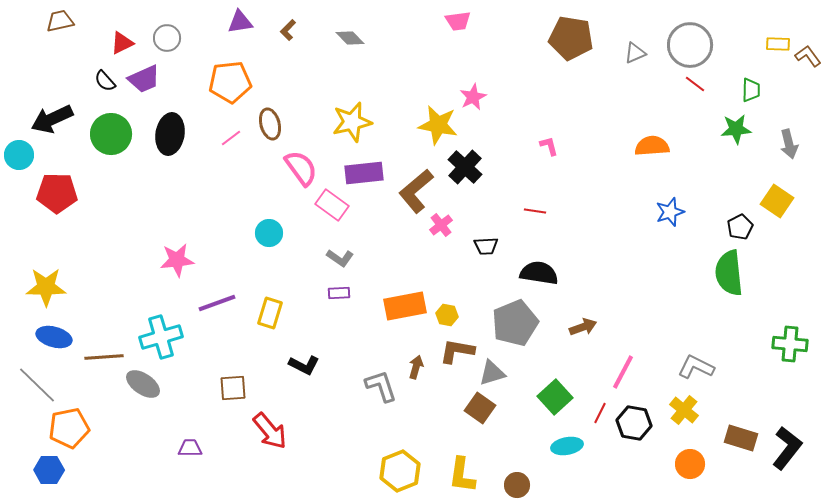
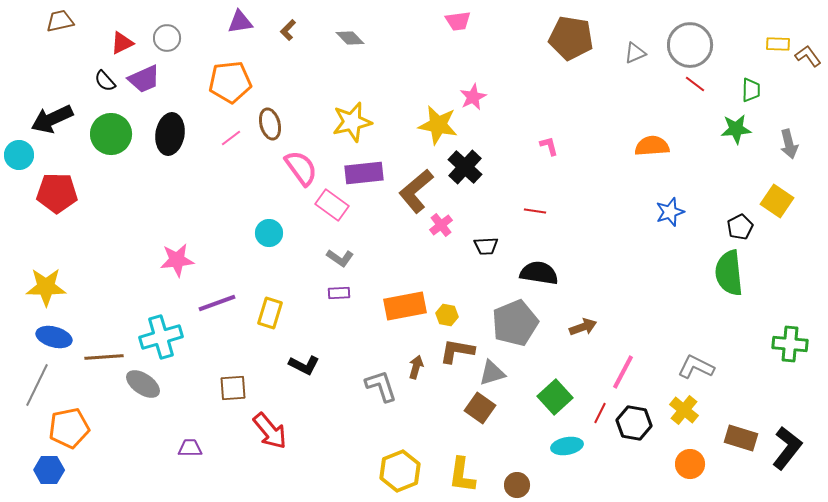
gray line at (37, 385): rotated 72 degrees clockwise
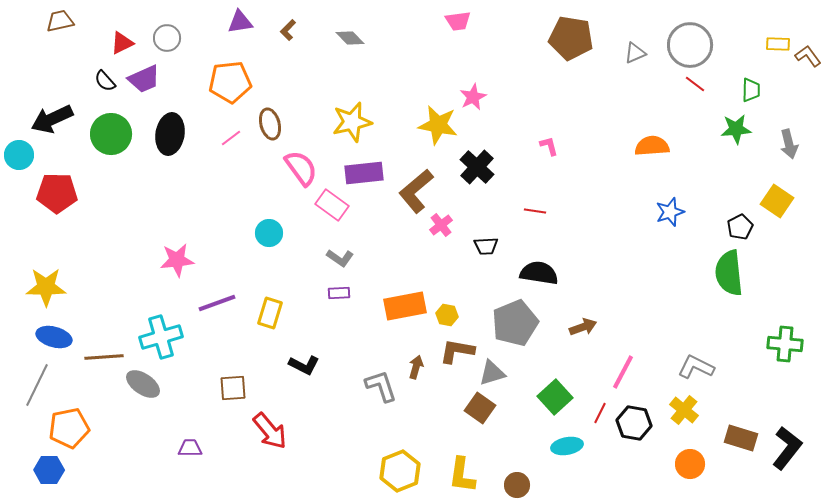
black cross at (465, 167): moved 12 px right
green cross at (790, 344): moved 5 px left
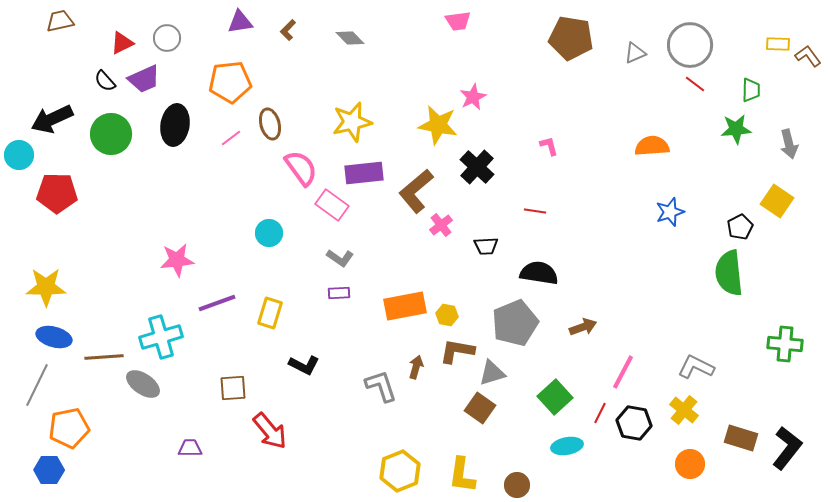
black ellipse at (170, 134): moved 5 px right, 9 px up
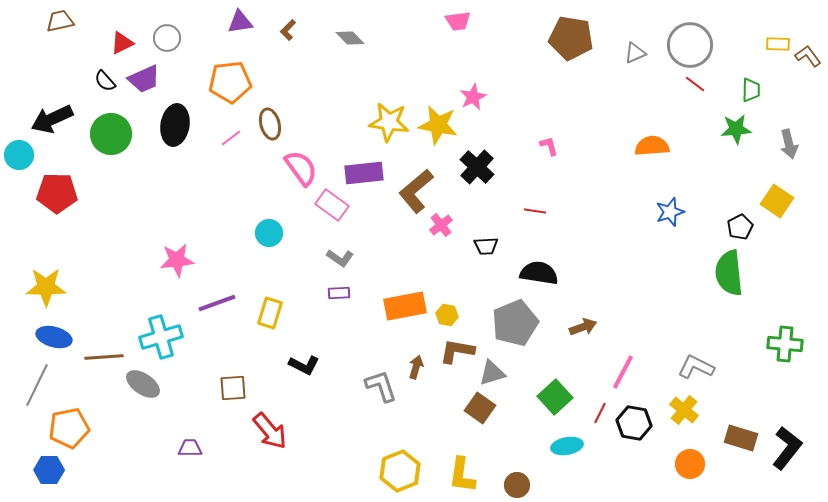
yellow star at (352, 122): moved 37 px right; rotated 21 degrees clockwise
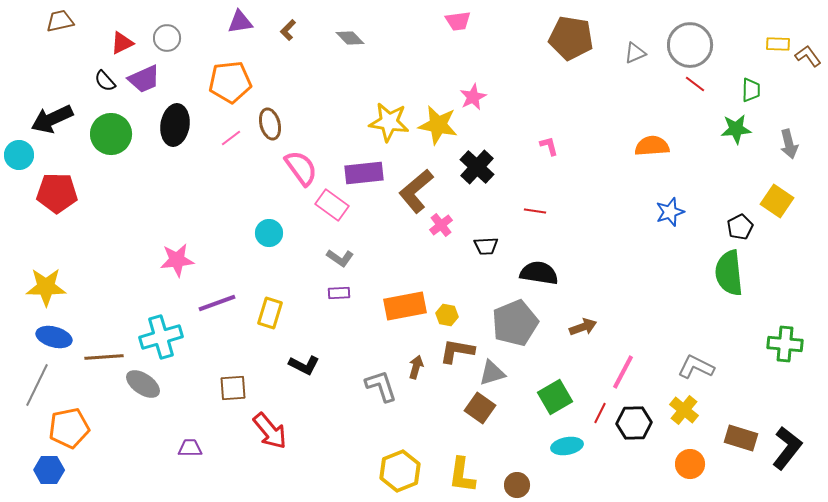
green square at (555, 397): rotated 12 degrees clockwise
black hexagon at (634, 423): rotated 12 degrees counterclockwise
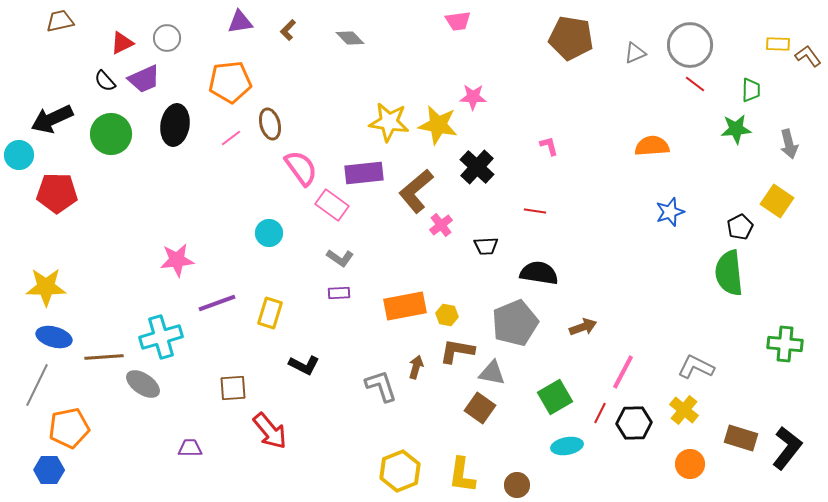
pink star at (473, 97): rotated 28 degrees clockwise
gray triangle at (492, 373): rotated 28 degrees clockwise
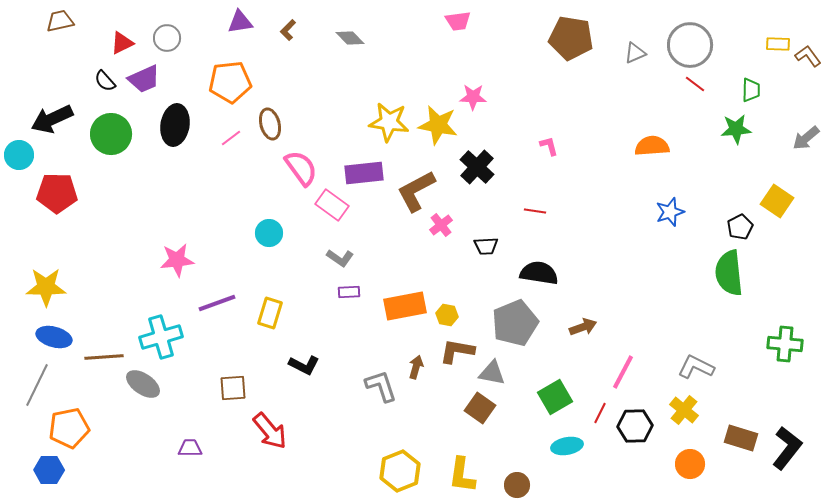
gray arrow at (789, 144): moved 17 px right, 6 px up; rotated 64 degrees clockwise
brown L-shape at (416, 191): rotated 12 degrees clockwise
purple rectangle at (339, 293): moved 10 px right, 1 px up
black hexagon at (634, 423): moved 1 px right, 3 px down
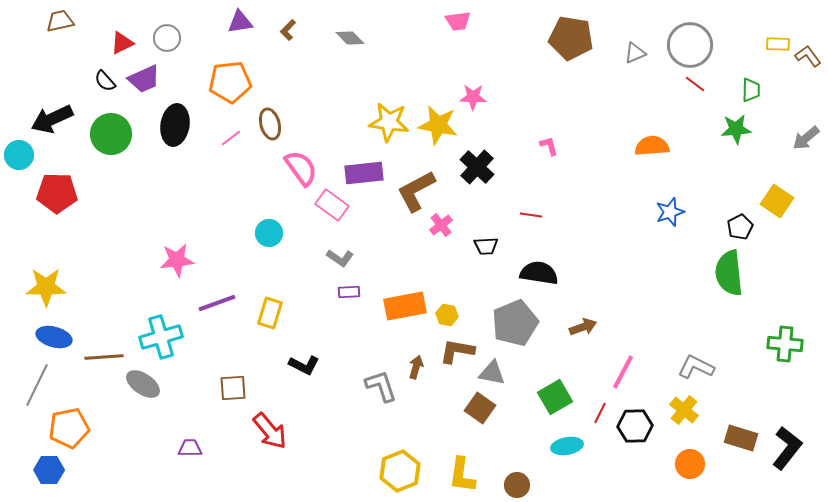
red line at (535, 211): moved 4 px left, 4 px down
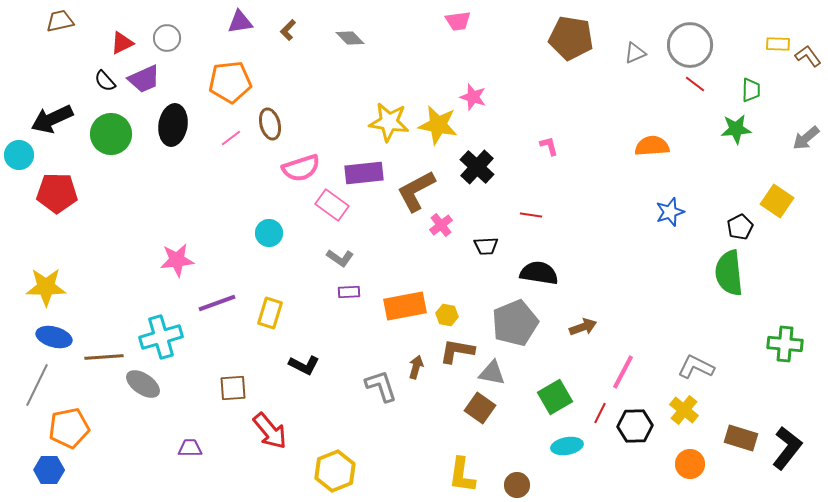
pink star at (473, 97): rotated 16 degrees clockwise
black ellipse at (175, 125): moved 2 px left
pink semicircle at (301, 168): rotated 108 degrees clockwise
yellow hexagon at (400, 471): moved 65 px left
